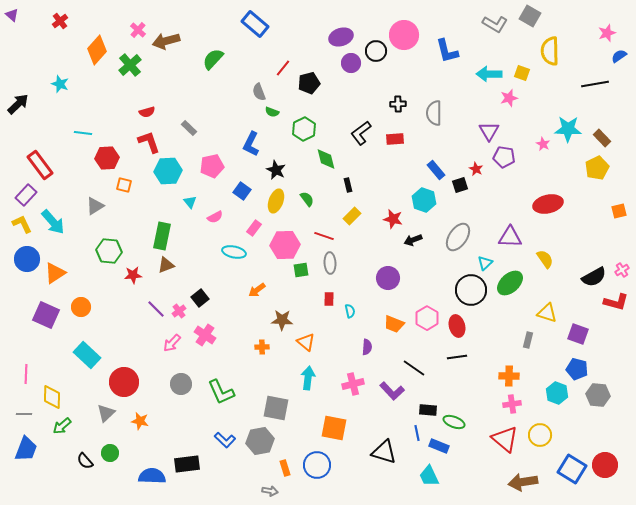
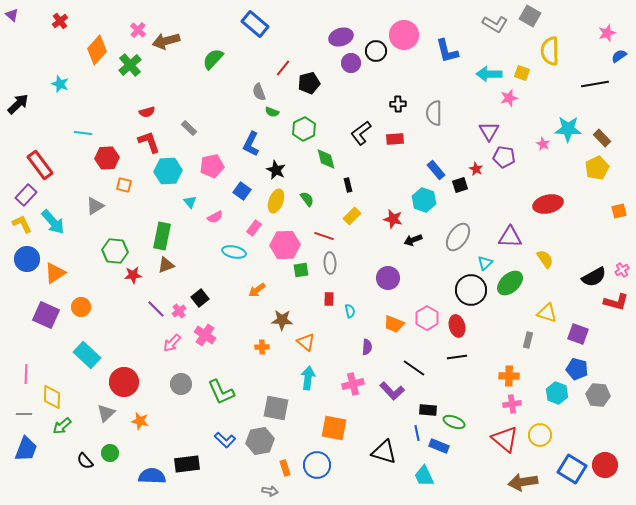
green hexagon at (109, 251): moved 6 px right
cyan trapezoid at (429, 476): moved 5 px left
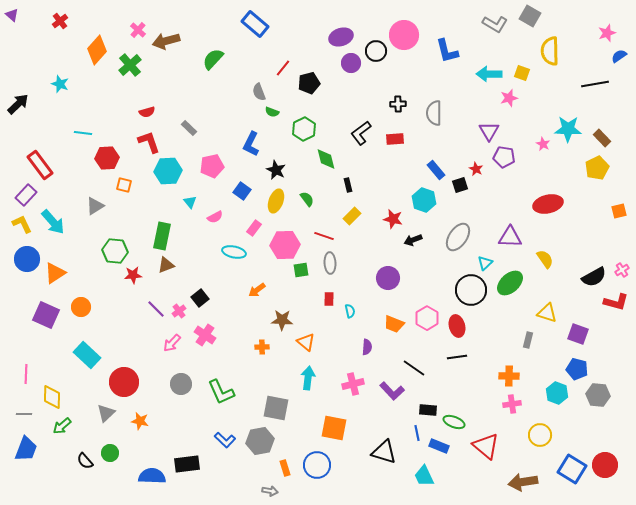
red triangle at (505, 439): moved 19 px left, 7 px down
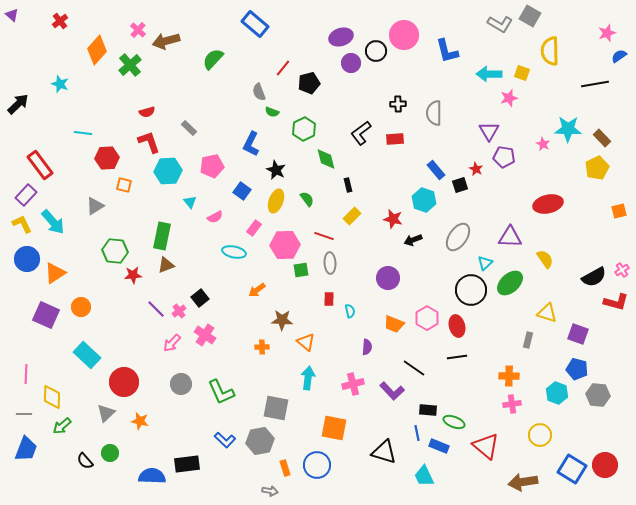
gray L-shape at (495, 24): moved 5 px right
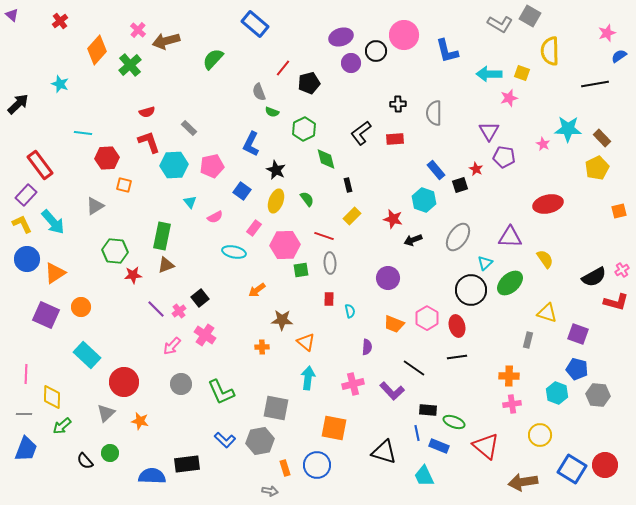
cyan hexagon at (168, 171): moved 6 px right, 6 px up
pink arrow at (172, 343): moved 3 px down
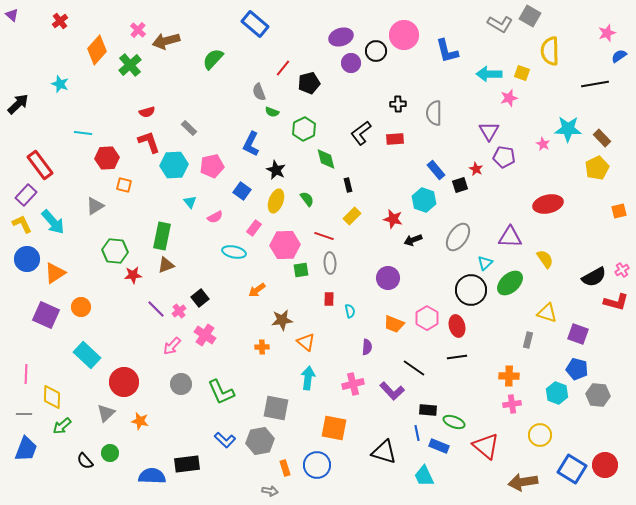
brown star at (282, 320): rotated 10 degrees counterclockwise
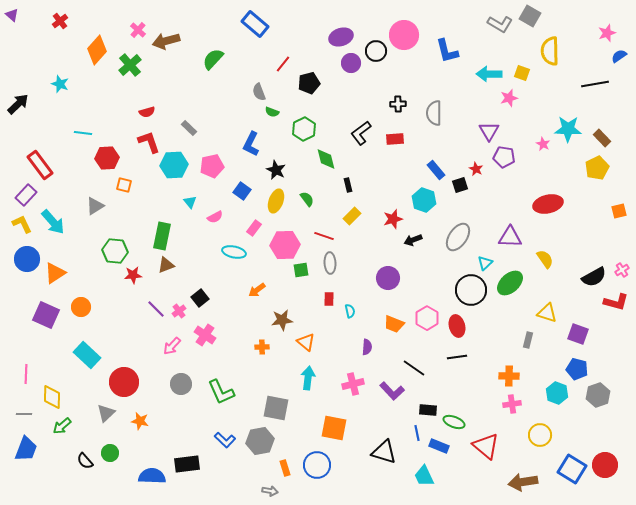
red line at (283, 68): moved 4 px up
red star at (393, 219): rotated 30 degrees counterclockwise
gray hexagon at (598, 395): rotated 25 degrees counterclockwise
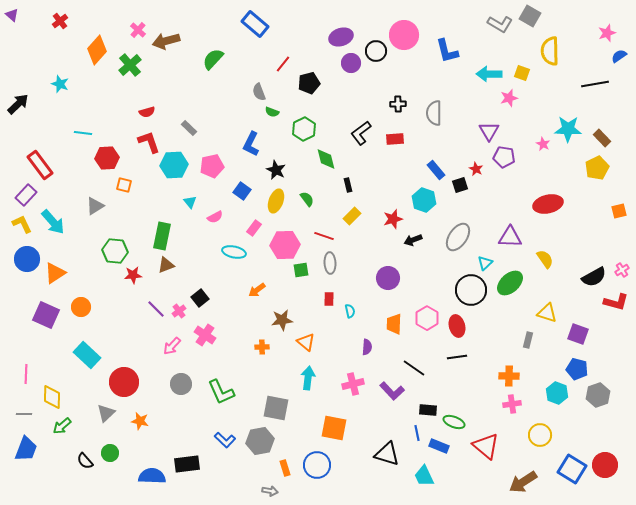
orange trapezoid at (394, 324): rotated 70 degrees clockwise
black triangle at (384, 452): moved 3 px right, 2 px down
brown arrow at (523, 482): rotated 24 degrees counterclockwise
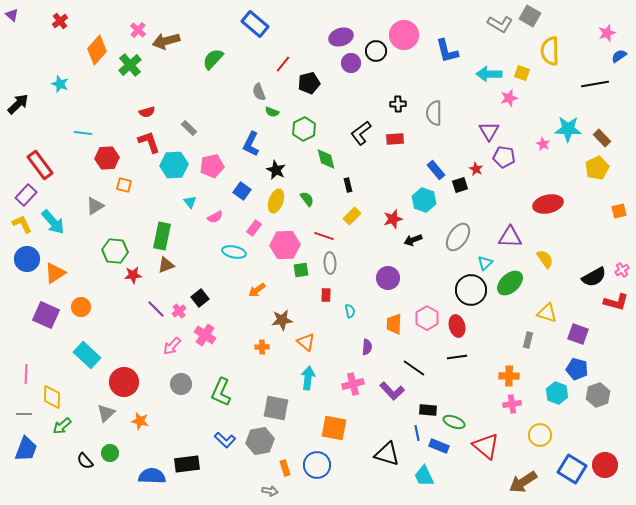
red rectangle at (329, 299): moved 3 px left, 4 px up
green L-shape at (221, 392): rotated 48 degrees clockwise
